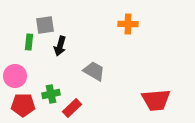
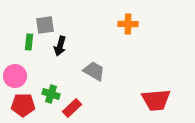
green cross: rotated 30 degrees clockwise
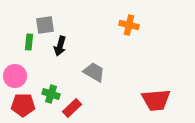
orange cross: moved 1 px right, 1 px down; rotated 12 degrees clockwise
gray trapezoid: moved 1 px down
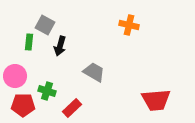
gray square: rotated 36 degrees clockwise
green cross: moved 4 px left, 3 px up
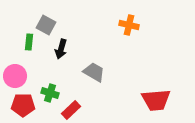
gray square: moved 1 px right
black arrow: moved 1 px right, 3 px down
green cross: moved 3 px right, 2 px down
red rectangle: moved 1 px left, 2 px down
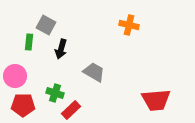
green cross: moved 5 px right
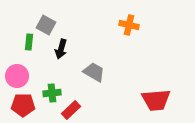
pink circle: moved 2 px right
green cross: moved 3 px left; rotated 24 degrees counterclockwise
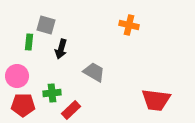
gray square: rotated 12 degrees counterclockwise
red trapezoid: rotated 12 degrees clockwise
